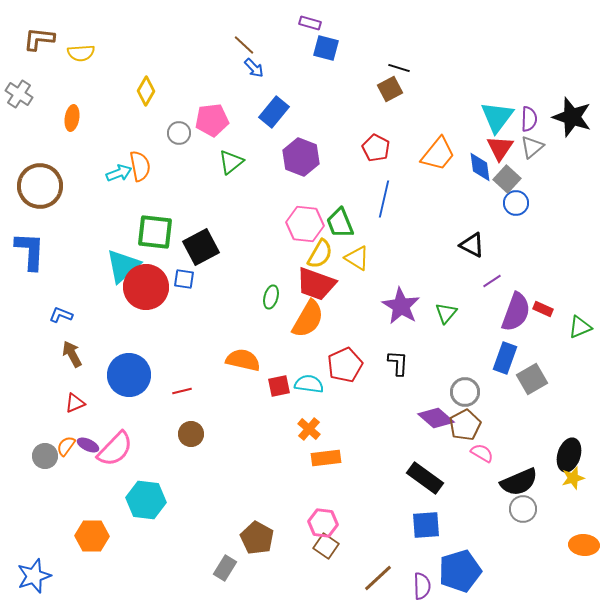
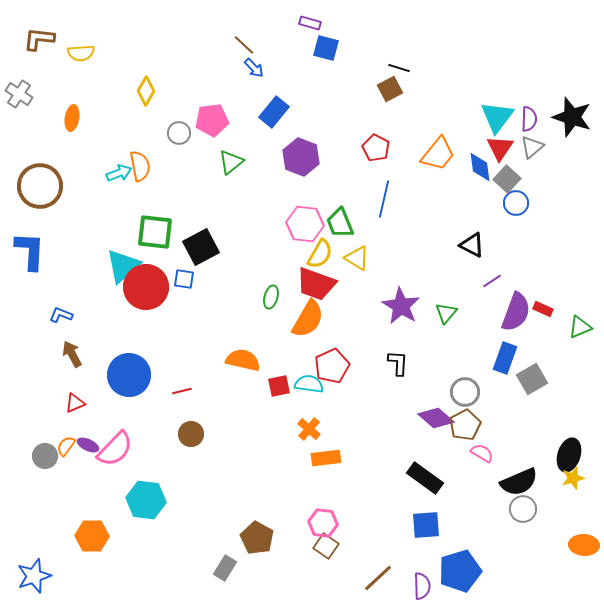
red pentagon at (345, 365): moved 13 px left, 1 px down
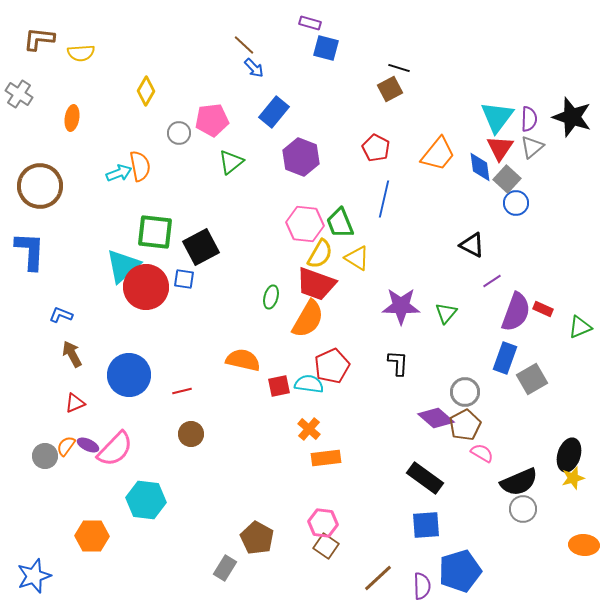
purple star at (401, 306): rotated 30 degrees counterclockwise
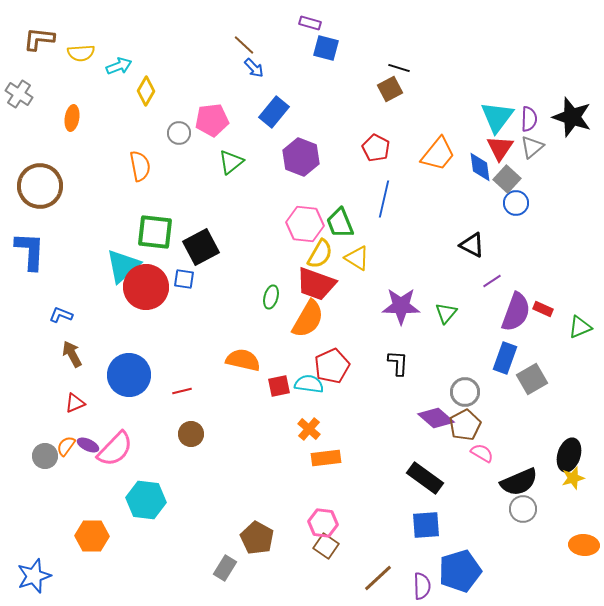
cyan arrow at (119, 173): moved 107 px up
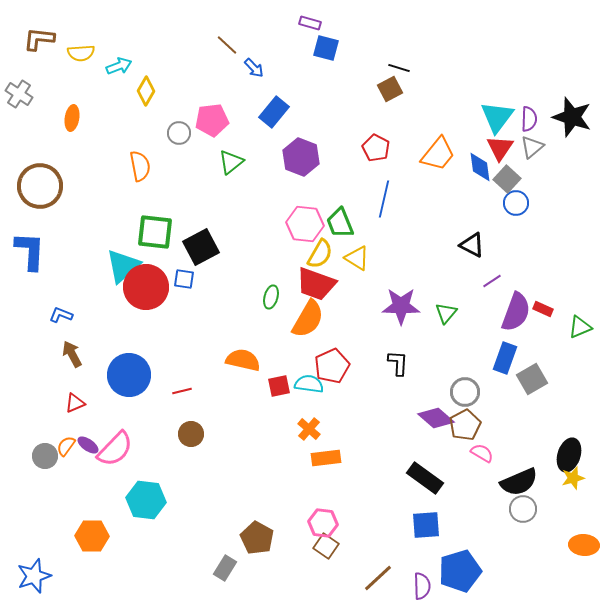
brown line at (244, 45): moved 17 px left
purple ellipse at (88, 445): rotated 10 degrees clockwise
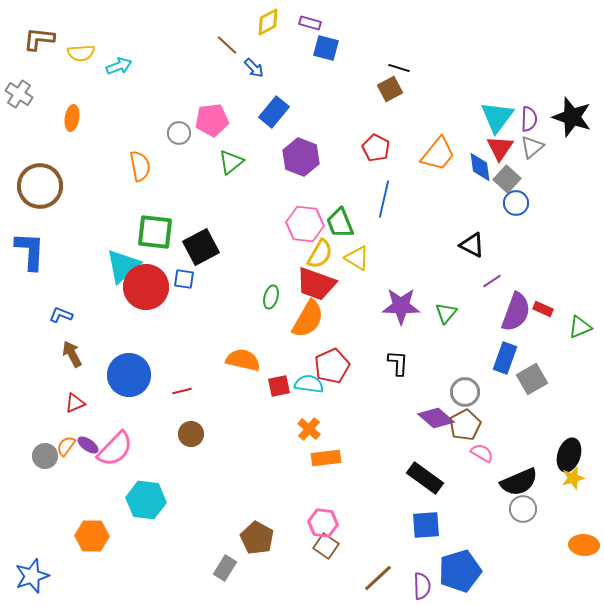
yellow diamond at (146, 91): moved 122 px right, 69 px up; rotated 32 degrees clockwise
blue star at (34, 576): moved 2 px left
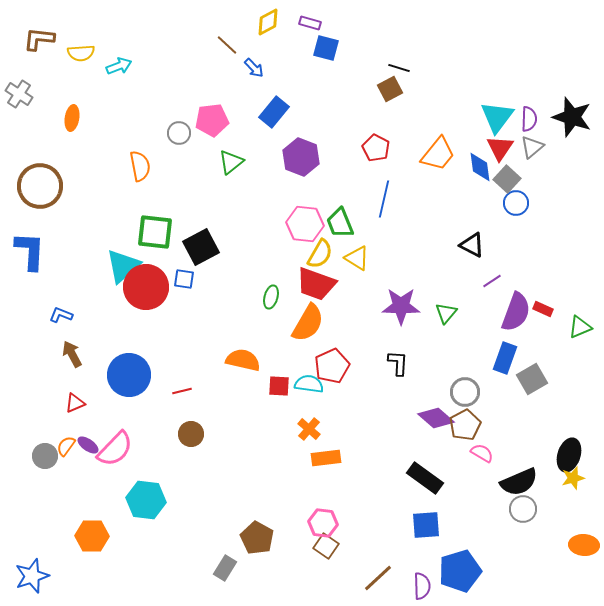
orange semicircle at (308, 319): moved 4 px down
red square at (279, 386): rotated 15 degrees clockwise
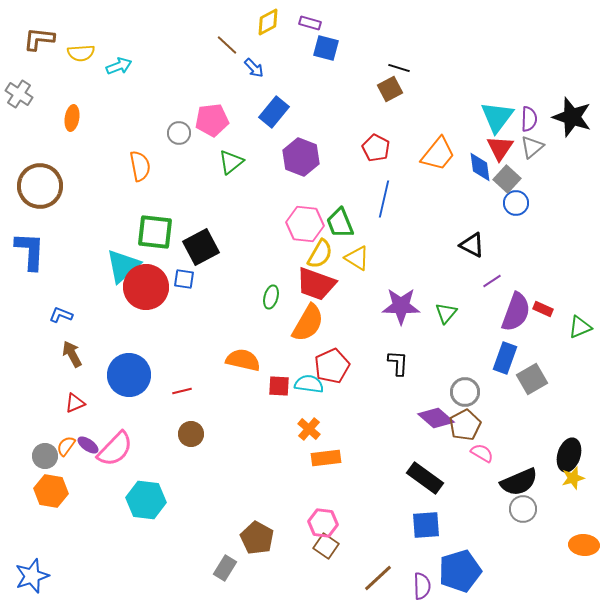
orange hexagon at (92, 536): moved 41 px left, 45 px up; rotated 8 degrees clockwise
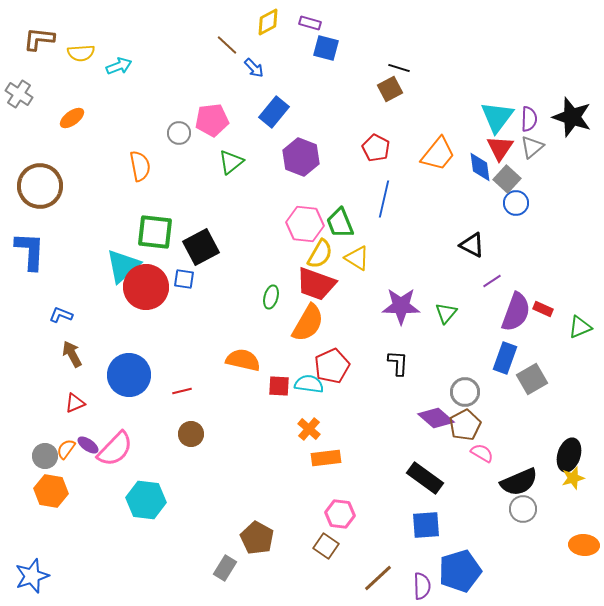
orange ellipse at (72, 118): rotated 45 degrees clockwise
orange semicircle at (66, 446): moved 3 px down
pink hexagon at (323, 523): moved 17 px right, 9 px up
